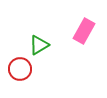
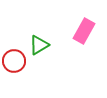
red circle: moved 6 px left, 8 px up
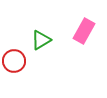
green triangle: moved 2 px right, 5 px up
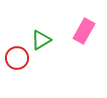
red circle: moved 3 px right, 3 px up
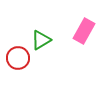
red circle: moved 1 px right
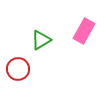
red circle: moved 11 px down
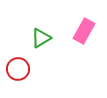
green triangle: moved 2 px up
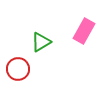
green triangle: moved 4 px down
